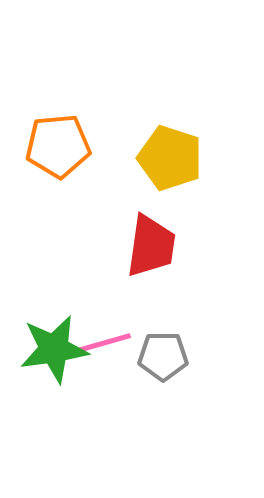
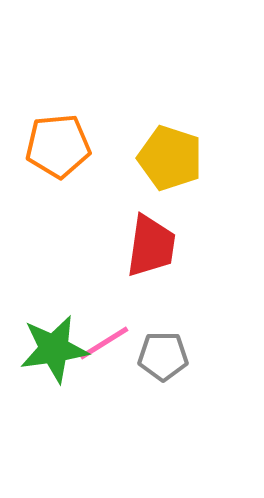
pink line: rotated 16 degrees counterclockwise
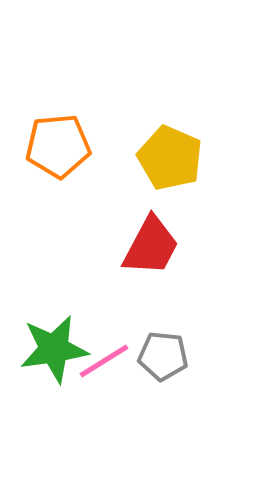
yellow pentagon: rotated 6 degrees clockwise
red trapezoid: rotated 20 degrees clockwise
pink line: moved 18 px down
gray pentagon: rotated 6 degrees clockwise
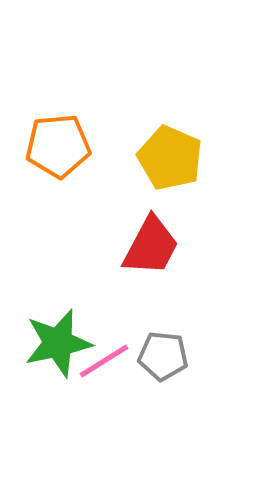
green star: moved 4 px right, 6 px up; rotated 4 degrees counterclockwise
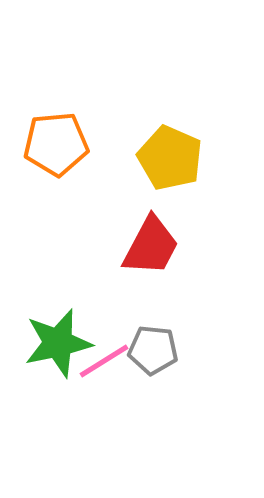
orange pentagon: moved 2 px left, 2 px up
gray pentagon: moved 10 px left, 6 px up
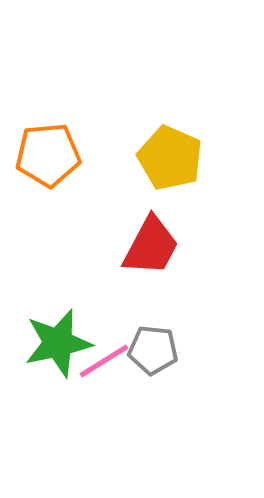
orange pentagon: moved 8 px left, 11 px down
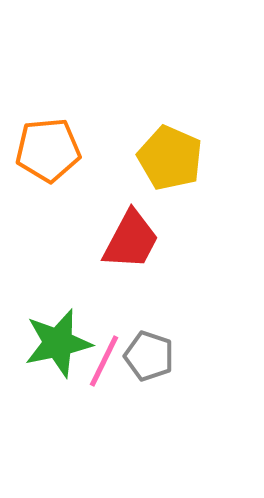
orange pentagon: moved 5 px up
red trapezoid: moved 20 px left, 6 px up
gray pentagon: moved 4 px left, 6 px down; rotated 12 degrees clockwise
pink line: rotated 32 degrees counterclockwise
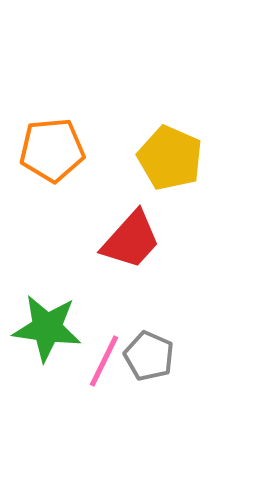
orange pentagon: moved 4 px right
red trapezoid: rotated 14 degrees clockwise
green star: moved 11 px left, 15 px up; rotated 20 degrees clockwise
gray pentagon: rotated 6 degrees clockwise
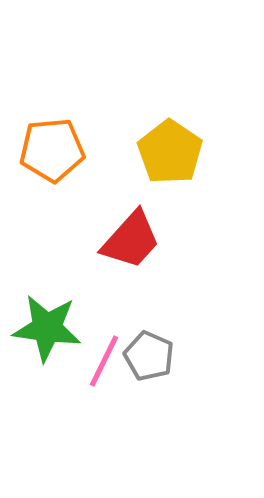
yellow pentagon: moved 6 px up; rotated 10 degrees clockwise
